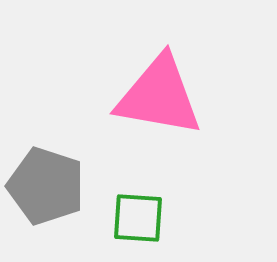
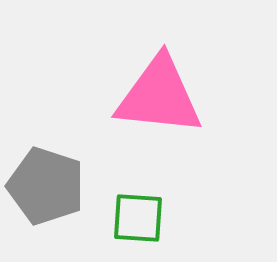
pink triangle: rotated 4 degrees counterclockwise
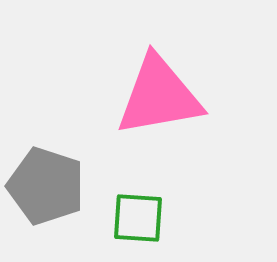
pink triangle: rotated 16 degrees counterclockwise
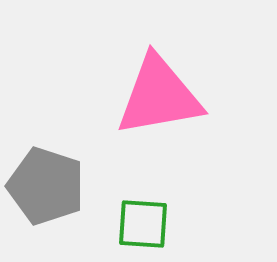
green square: moved 5 px right, 6 px down
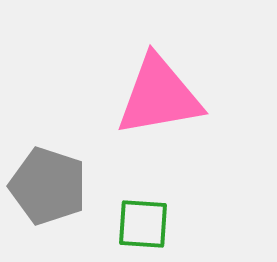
gray pentagon: moved 2 px right
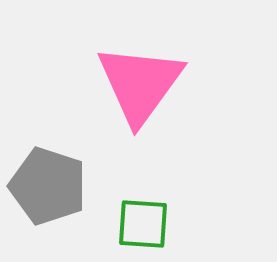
pink triangle: moved 19 px left, 12 px up; rotated 44 degrees counterclockwise
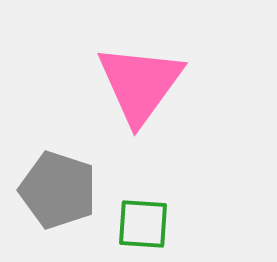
gray pentagon: moved 10 px right, 4 px down
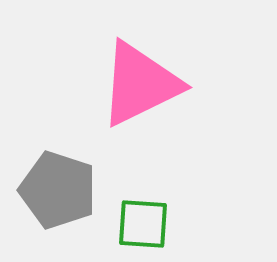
pink triangle: rotated 28 degrees clockwise
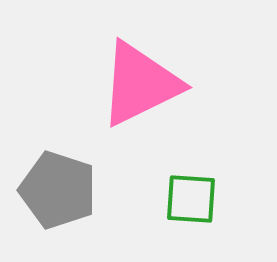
green square: moved 48 px right, 25 px up
